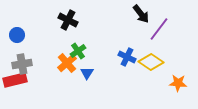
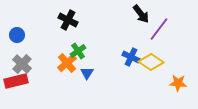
blue cross: moved 4 px right
gray cross: rotated 36 degrees counterclockwise
red rectangle: moved 1 px right, 1 px down
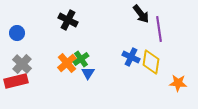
purple line: rotated 45 degrees counterclockwise
blue circle: moved 2 px up
green cross: moved 3 px right, 8 px down
yellow diamond: rotated 65 degrees clockwise
blue triangle: moved 1 px right
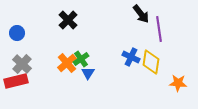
black cross: rotated 18 degrees clockwise
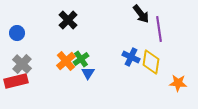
orange cross: moved 1 px left, 2 px up
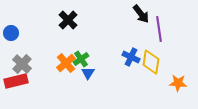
blue circle: moved 6 px left
orange cross: moved 2 px down
